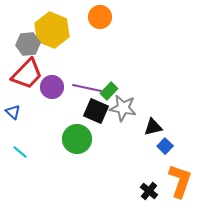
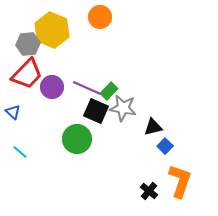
purple line: rotated 12 degrees clockwise
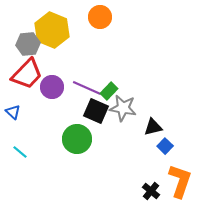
black cross: moved 2 px right
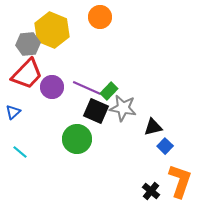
blue triangle: rotated 35 degrees clockwise
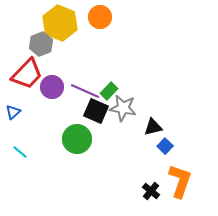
yellow hexagon: moved 8 px right, 7 px up
gray hexagon: moved 13 px right; rotated 15 degrees counterclockwise
purple line: moved 2 px left, 3 px down
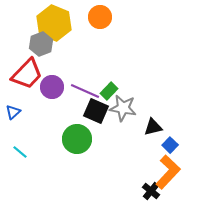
yellow hexagon: moved 6 px left
blue square: moved 5 px right, 1 px up
orange L-shape: moved 12 px left, 9 px up; rotated 24 degrees clockwise
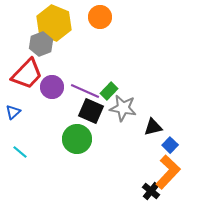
black square: moved 5 px left
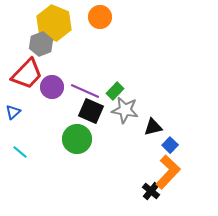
green rectangle: moved 6 px right
gray star: moved 2 px right, 2 px down
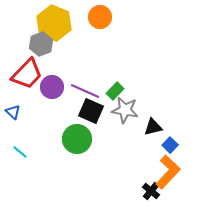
blue triangle: rotated 35 degrees counterclockwise
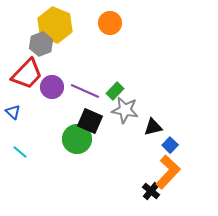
orange circle: moved 10 px right, 6 px down
yellow hexagon: moved 1 px right, 2 px down
black square: moved 1 px left, 10 px down
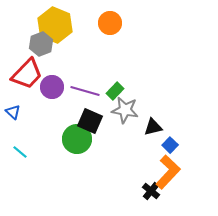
purple line: rotated 8 degrees counterclockwise
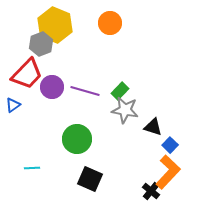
green rectangle: moved 5 px right
blue triangle: moved 7 px up; rotated 42 degrees clockwise
black square: moved 58 px down
black triangle: rotated 30 degrees clockwise
cyan line: moved 12 px right, 16 px down; rotated 42 degrees counterclockwise
